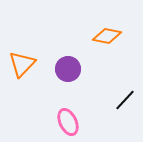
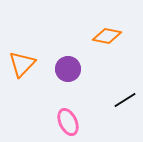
black line: rotated 15 degrees clockwise
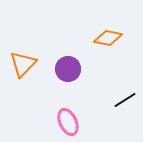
orange diamond: moved 1 px right, 2 px down
orange triangle: moved 1 px right
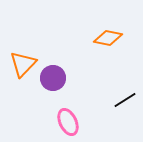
purple circle: moved 15 px left, 9 px down
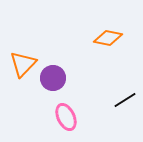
pink ellipse: moved 2 px left, 5 px up
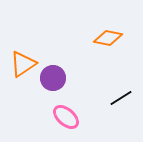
orange triangle: rotated 12 degrees clockwise
black line: moved 4 px left, 2 px up
pink ellipse: rotated 24 degrees counterclockwise
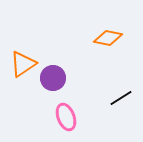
pink ellipse: rotated 28 degrees clockwise
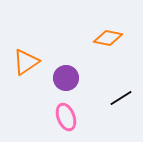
orange triangle: moved 3 px right, 2 px up
purple circle: moved 13 px right
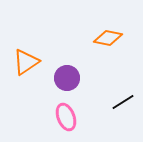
purple circle: moved 1 px right
black line: moved 2 px right, 4 px down
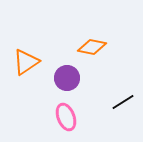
orange diamond: moved 16 px left, 9 px down
